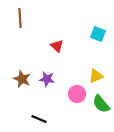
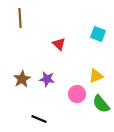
red triangle: moved 2 px right, 2 px up
brown star: rotated 18 degrees clockwise
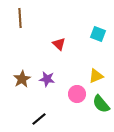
black line: rotated 63 degrees counterclockwise
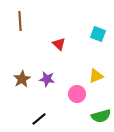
brown line: moved 3 px down
green semicircle: moved 12 px down; rotated 66 degrees counterclockwise
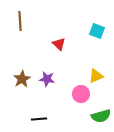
cyan square: moved 1 px left, 3 px up
pink circle: moved 4 px right
black line: rotated 35 degrees clockwise
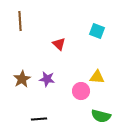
yellow triangle: moved 1 px right, 1 px down; rotated 28 degrees clockwise
pink circle: moved 3 px up
green semicircle: rotated 30 degrees clockwise
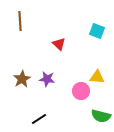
black line: rotated 28 degrees counterclockwise
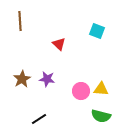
yellow triangle: moved 4 px right, 12 px down
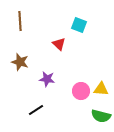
cyan square: moved 18 px left, 6 px up
brown star: moved 2 px left, 17 px up; rotated 24 degrees counterclockwise
black line: moved 3 px left, 9 px up
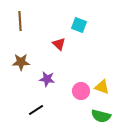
brown star: moved 1 px right; rotated 18 degrees counterclockwise
yellow triangle: moved 1 px right, 2 px up; rotated 14 degrees clockwise
